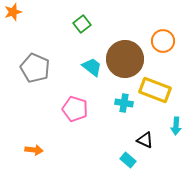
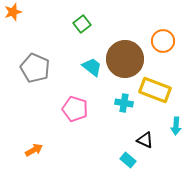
orange arrow: rotated 36 degrees counterclockwise
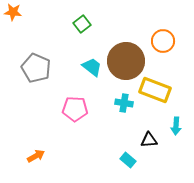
orange star: rotated 24 degrees clockwise
brown circle: moved 1 px right, 2 px down
gray pentagon: moved 1 px right
pink pentagon: rotated 15 degrees counterclockwise
black triangle: moved 4 px right; rotated 30 degrees counterclockwise
orange arrow: moved 2 px right, 6 px down
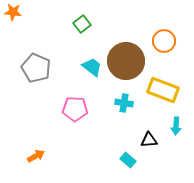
orange circle: moved 1 px right
yellow rectangle: moved 8 px right
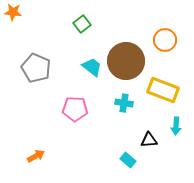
orange circle: moved 1 px right, 1 px up
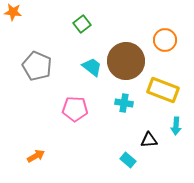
gray pentagon: moved 1 px right, 2 px up
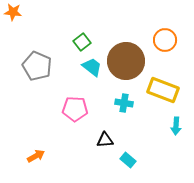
green square: moved 18 px down
black triangle: moved 44 px left
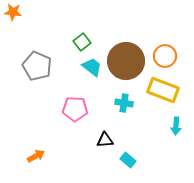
orange circle: moved 16 px down
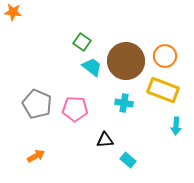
green square: rotated 18 degrees counterclockwise
gray pentagon: moved 38 px down
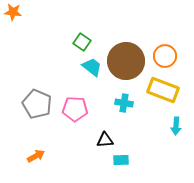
cyan rectangle: moved 7 px left; rotated 42 degrees counterclockwise
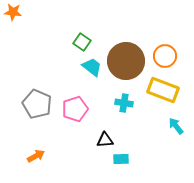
pink pentagon: rotated 20 degrees counterclockwise
cyan arrow: rotated 138 degrees clockwise
cyan rectangle: moved 1 px up
